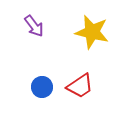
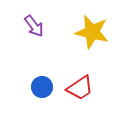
red trapezoid: moved 2 px down
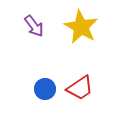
yellow star: moved 11 px left, 5 px up; rotated 16 degrees clockwise
blue circle: moved 3 px right, 2 px down
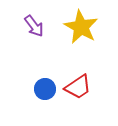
red trapezoid: moved 2 px left, 1 px up
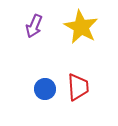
purple arrow: rotated 60 degrees clockwise
red trapezoid: rotated 60 degrees counterclockwise
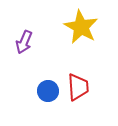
purple arrow: moved 10 px left, 16 px down
blue circle: moved 3 px right, 2 px down
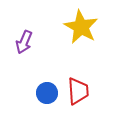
red trapezoid: moved 4 px down
blue circle: moved 1 px left, 2 px down
